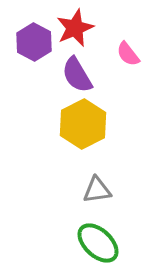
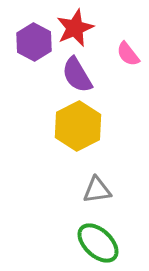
yellow hexagon: moved 5 px left, 2 px down
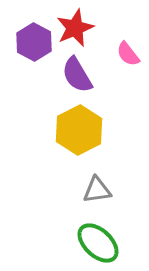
yellow hexagon: moved 1 px right, 4 px down
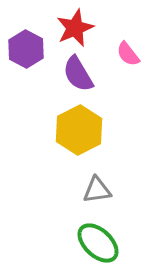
purple hexagon: moved 8 px left, 7 px down
purple semicircle: moved 1 px right, 1 px up
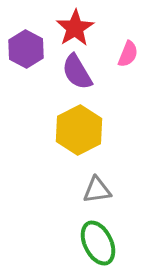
red star: rotated 9 degrees counterclockwise
pink semicircle: rotated 120 degrees counterclockwise
purple semicircle: moved 1 px left, 2 px up
green ellipse: rotated 21 degrees clockwise
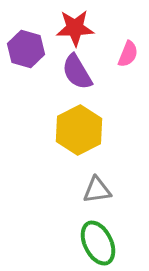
red star: rotated 30 degrees clockwise
purple hexagon: rotated 12 degrees counterclockwise
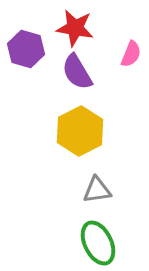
red star: rotated 12 degrees clockwise
pink semicircle: moved 3 px right
yellow hexagon: moved 1 px right, 1 px down
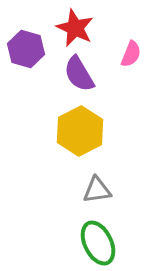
red star: rotated 15 degrees clockwise
purple semicircle: moved 2 px right, 2 px down
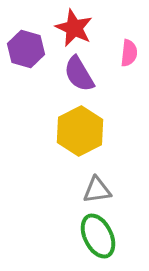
red star: moved 1 px left
pink semicircle: moved 2 px left, 1 px up; rotated 16 degrees counterclockwise
green ellipse: moved 7 px up
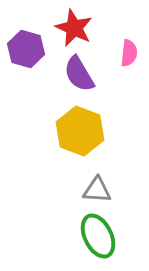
yellow hexagon: rotated 12 degrees counterclockwise
gray triangle: rotated 12 degrees clockwise
